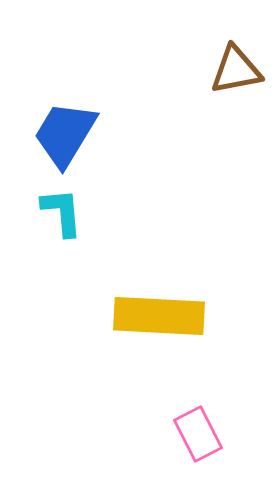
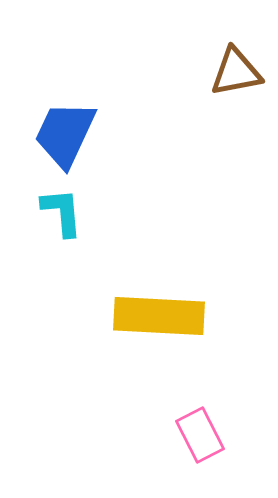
brown triangle: moved 2 px down
blue trapezoid: rotated 6 degrees counterclockwise
pink rectangle: moved 2 px right, 1 px down
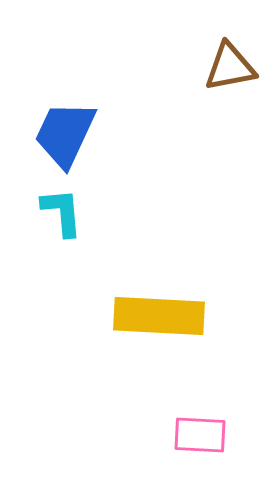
brown triangle: moved 6 px left, 5 px up
pink rectangle: rotated 60 degrees counterclockwise
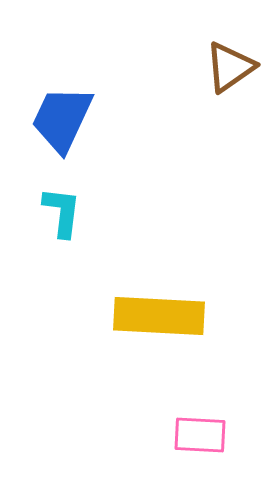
brown triangle: rotated 24 degrees counterclockwise
blue trapezoid: moved 3 px left, 15 px up
cyan L-shape: rotated 12 degrees clockwise
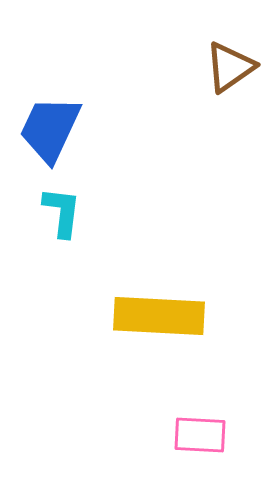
blue trapezoid: moved 12 px left, 10 px down
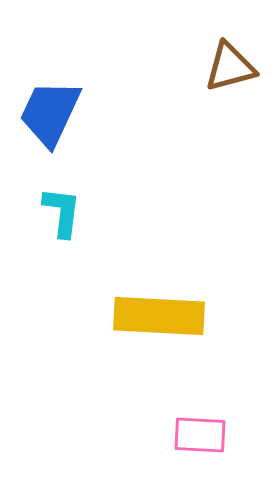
brown triangle: rotated 20 degrees clockwise
blue trapezoid: moved 16 px up
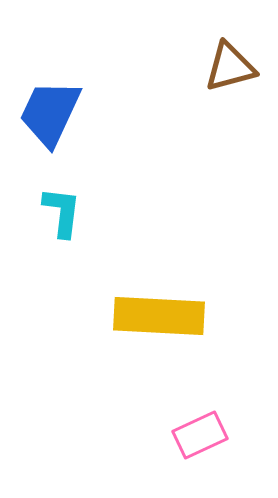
pink rectangle: rotated 28 degrees counterclockwise
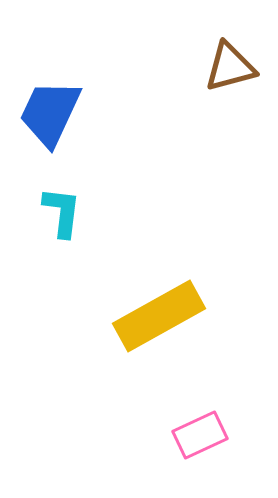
yellow rectangle: rotated 32 degrees counterclockwise
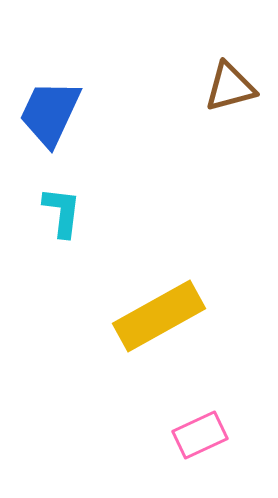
brown triangle: moved 20 px down
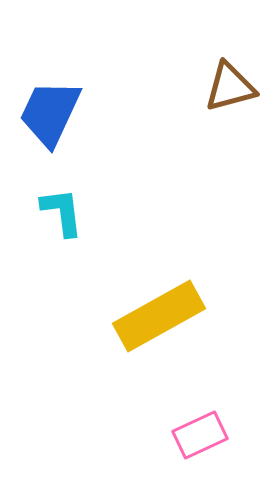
cyan L-shape: rotated 14 degrees counterclockwise
